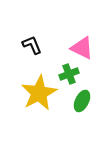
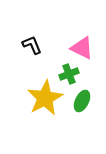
yellow star: moved 6 px right, 5 px down
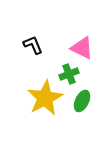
black L-shape: moved 1 px right
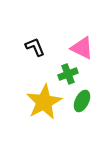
black L-shape: moved 2 px right, 2 px down
green cross: moved 1 px left
yellow star: moved 1 px left, 4 px down
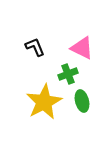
green ellipse: rotated 40 degrees counterclockwise
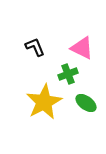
green ellipse: moved 4 px right, 2 px down; rotated 40 degrees counterclockwise
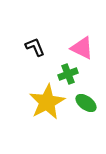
yellow star: moved 3 px right
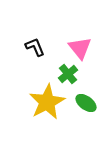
pink triangle: moved 2 px left; rotated 25 degrees clockwise
green cross: rotated 18 degrees counterclockwise
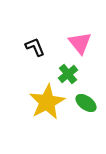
pink triangle: moved 5 px up
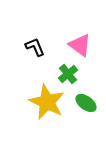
pink triangle: moved 2 px down; rotated 15 degrees counterclockwise
yellow star: rotated 18 degrees counterclockwise
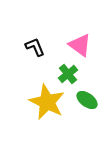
green ellipse: moved 1 px right, 3 px up
